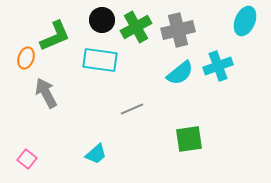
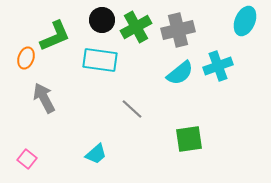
gray arrow: moved 2 px left, 5 px down
gray line: rotated 65 degrees clockwise
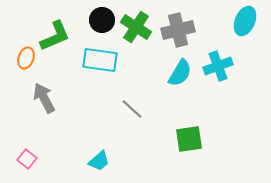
green cross: rotated 28 degrees counterclockwise
cyan semicircle: rotated 20 degrees counterclockwise
cyan trapezoid: moved 3 px right, 7 px down
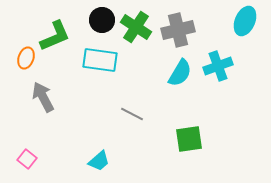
gray arrow: moved 1 px left, 1 px up
gray line: moved 5 px down; rotated 15 degrees counterclockwise
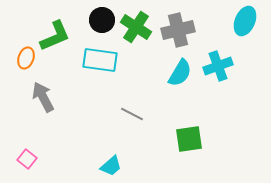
cyan trapezoid: moved 12 px right, 5 px down
